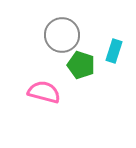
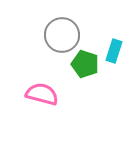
green pentagon: moved 4 px right, 1 px up
pink semicircle: moved 2 px left, 2 px down
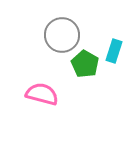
green pentagon: rotated 12 degrees clockwise
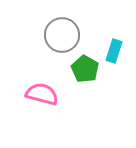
green pentagon: moved 5 px down
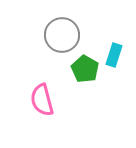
cyan rectangle: moved 4 px down
pink semicircle: moved 6 px down; rotated 120 degrees counterclockwise
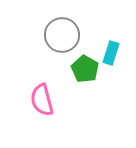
cyan rectangle: moved 3 px left, 2 px up
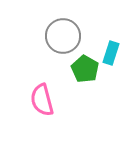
gray circle: moved 1 px right, 1 px down
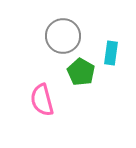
cyan rectangle: rotated 10 degrees counterclockwise
green pentagon: moved 4 px left, 3 px down
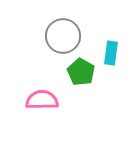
pink semicircle: rotated 104 degrees clockwise
